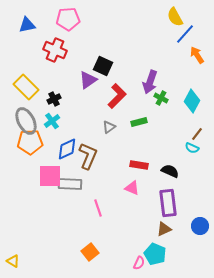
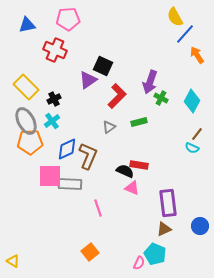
black semicircle: moved 45 px left
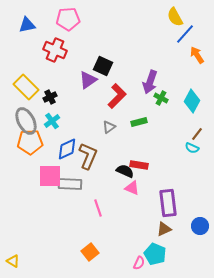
black cross: moved 4 px left, 2 px up
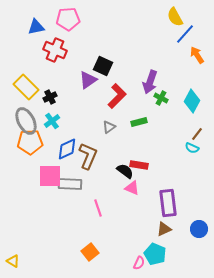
blue triangle: moved 9 px right, 2 px down
black semicircle: rotated 12 degrees clockwise
blue circle: moved 1 px left, 3 px down
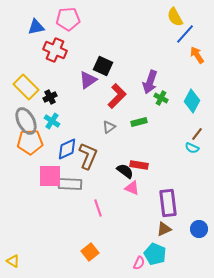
cyan cross: rotated 21 degrees counterclockwise
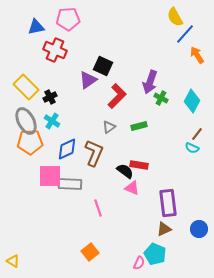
green rectangle: moved 4 px down
brown L-shape: moved 6 px right, 3 px up
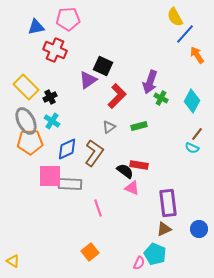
brown L-shape: rotated 12 degrees clockwise
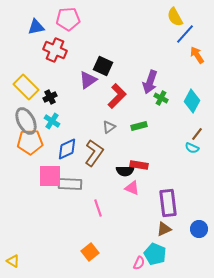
black semicircle: rotated 144 degrees clockwise
